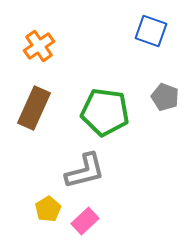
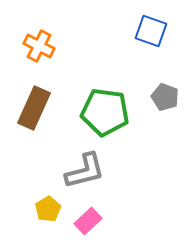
orange cross: rotated 28 degrees counterclockwise
pink rectangle: moved 3 px right
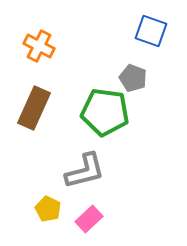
gray pentagon: moved 32 px left, 19 px up
yellow pentagon: rotated 15 degrees counterclockwise
pink rectangle: moved 1 px right, 2 px up
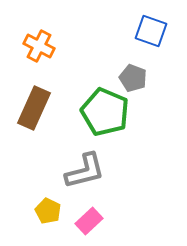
green pentagon: rotated 15 degrees clockwise
yellow pentagon: moved 2 px down
pink rectangle: moved 2 px down
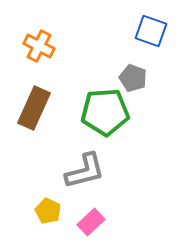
green pentagon: rotated 27 degrees counterclockwise
pink rectangle: moved 2 px right, 1 px down
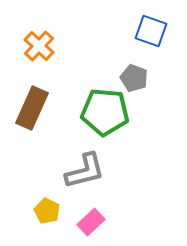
orange cross: rotated 16 degrees clockwise
gray pentagon: moved 1 px right
brown rectangle: moved 2 px left
green pentagon: rotated 9 degrees clockwise
yellow pentagon: moved 1 px left
